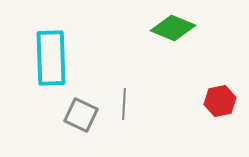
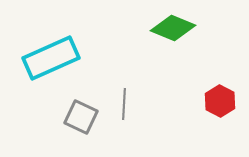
cyan rectangle: rotated 68 degrees clockwise
red hexagon: rotated 20 degrees counterclockwise
gray square: moved 2 px down
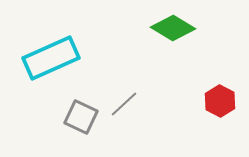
green diamond: rotated 9 degrees clockwise
gray line: rotated 44 degrees clockwise
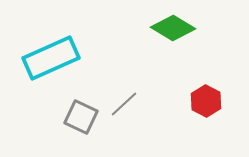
red hexagon: moved 14 px left
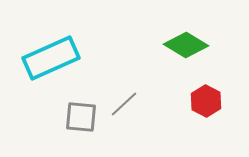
green diamond: moved 13 px right, 17 px down
gray square: rotated 20 degrees counterclockwise
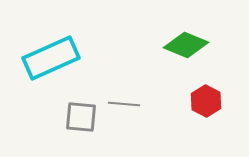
green diamond: rotated 9 degrees counterclockwise
gray line: rotated 48 degrees clockwise
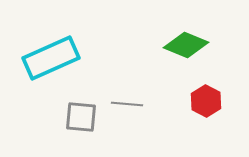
gray line: moved 3 px right
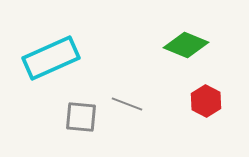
gray line: rotated 16 degrees clockwise
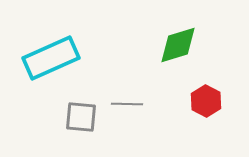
green diamond: moved 8 px left; rotated 39 degrees counterclockwise
gray line: rotated 20 degrees counterclockwise
